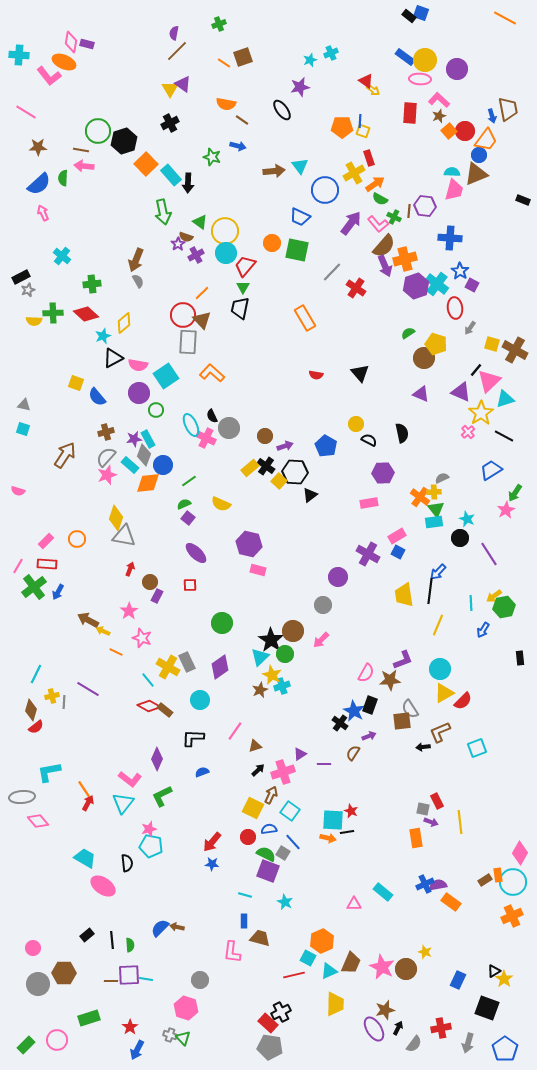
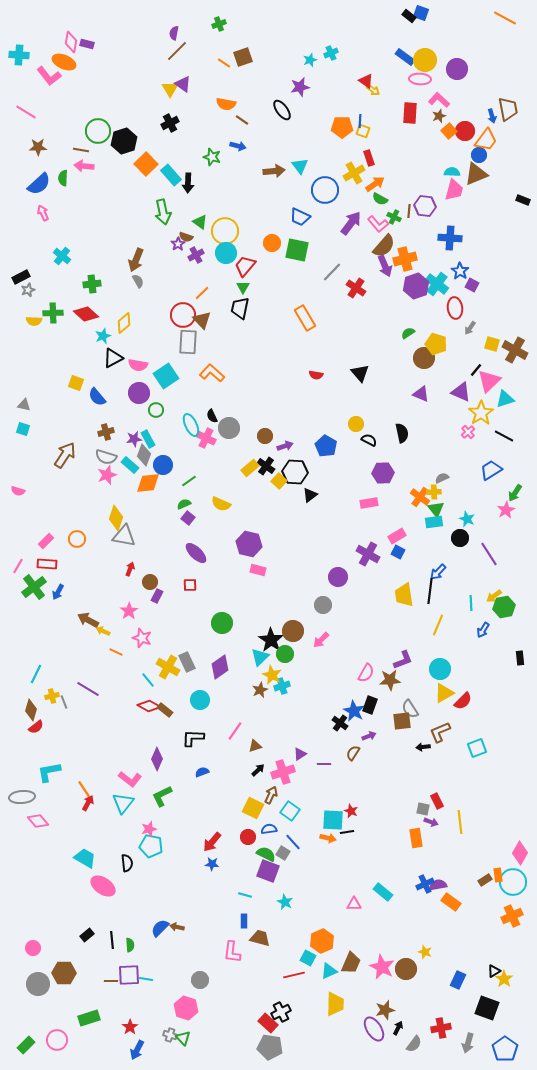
gray semicircle at (106, 457): rotated 115 degrees counterclockwise
gray line at (64, 702): rotated 24 degrees counterclockwise
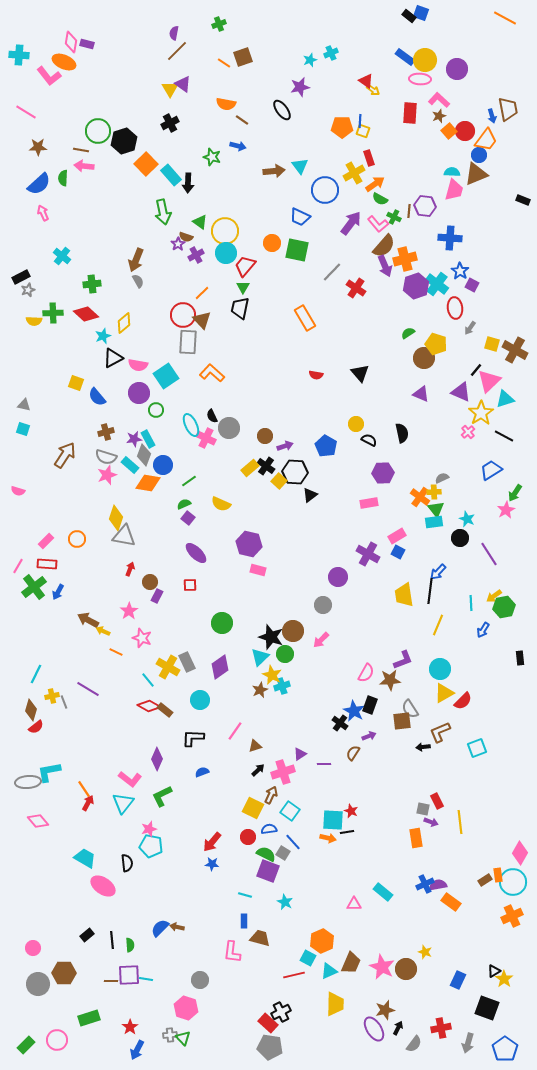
orange diamond at (148, 483): rotated 15 degrees clockwise
black star at (271, 640): moved 3 px up; rotated 15 degrees counterclockwise
gray ellipse at (22, 797): moved 6 px right, 15 px up
gray cross at (170, 1035): rotated 24 degrees counterclockwise
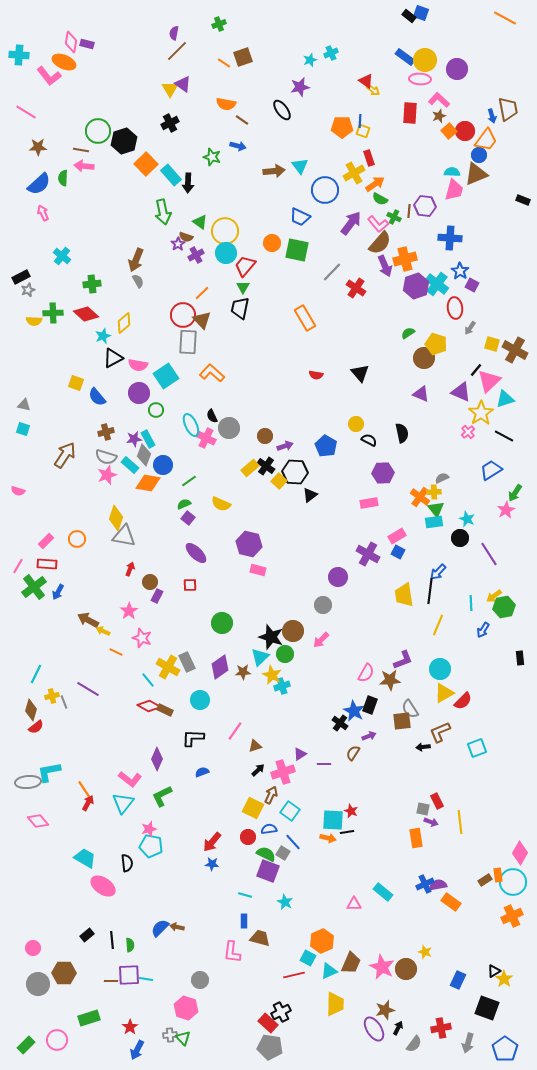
brown semicircle at (384, 246): moved 4 px left, 3 px up
brown star at (260, 690): moved 17 px left, 18 px up; rotated 21 degrees clockwise
brown rectangle at (165, 710): rotated 14 degrees counterclockwise
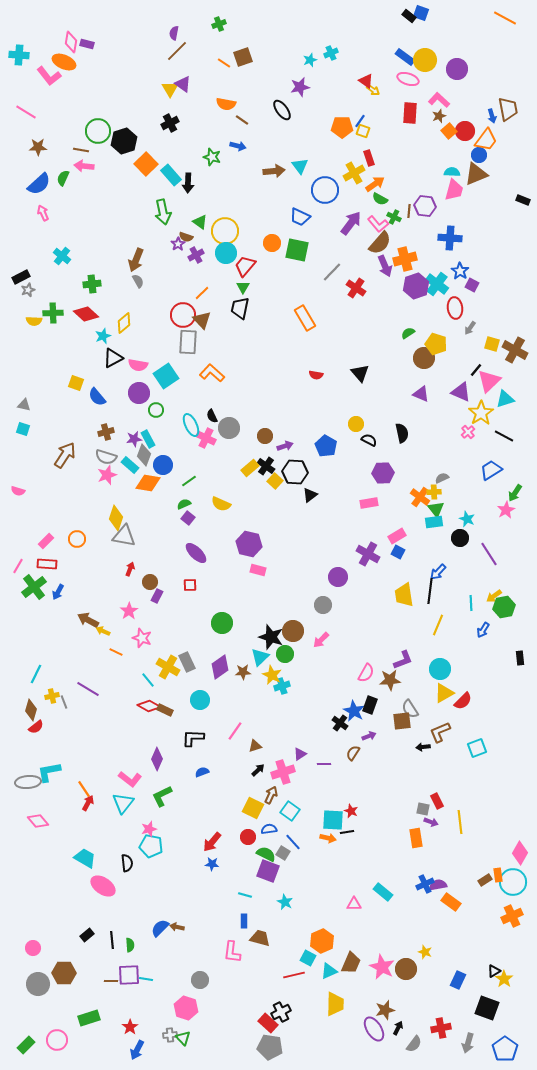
pink ellipse at (420, 79): moved 12 px left; rotated 15 degrees clockwise
blue line at (360, 121): rotated 32 degrees clockwise
green semicircle at (63, 178): rotated 21 degrees clockwise
yellow square at (279, 481): moved 4 px left
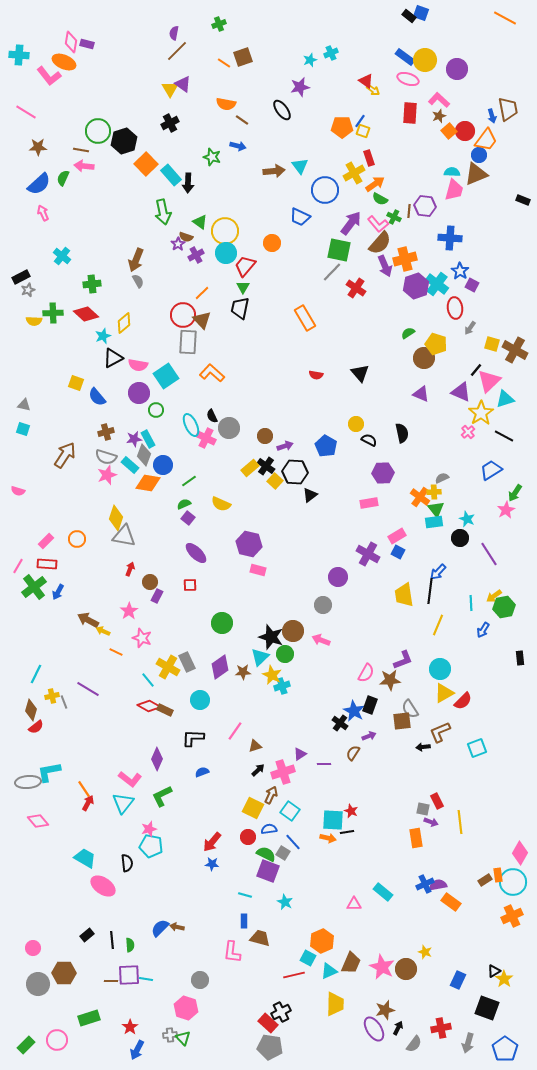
green square at (297, 250): moved 42 px right
pink arrow at (321, 640): rotated 66 degrees clockwise
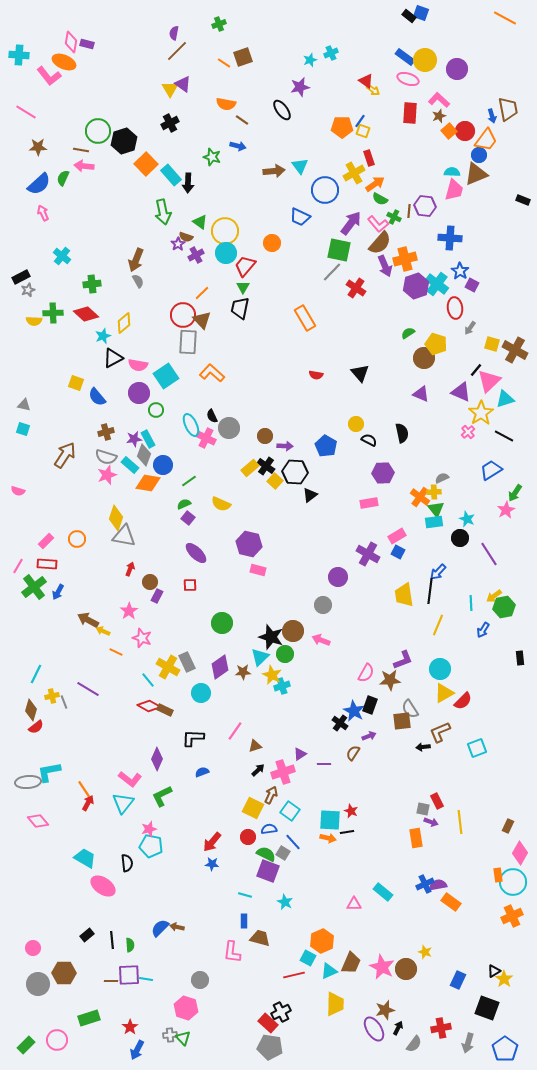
purple arrow at (285, 446): rotated 21 degrees clockwise
cyan circle at (200, 700): moved 1 px right, 7 px up
cyan square at (333, 820): moved 3 px left
brown rectangle at (485, 880): moved 23 px right, 54 px up; rotated 32 degrees counterclockwise
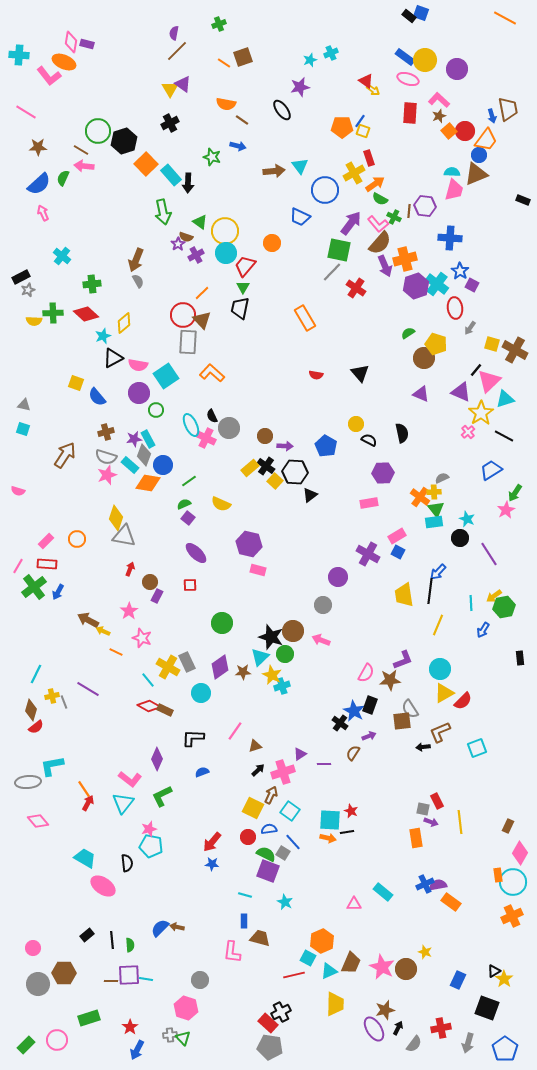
brown line at (81, 150): rotated 21 degrees clockwise
cyan L-shape at (49, 772): moved 3 px right, 6 px up
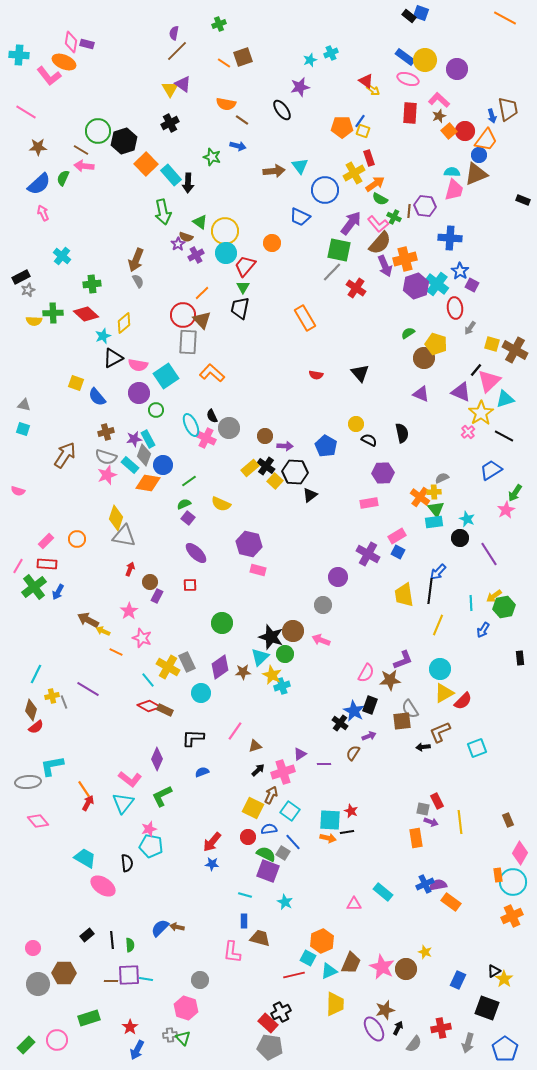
brown rectangle at (508, 826): moved 6 px up; rotated 48 degrees counterclockwise
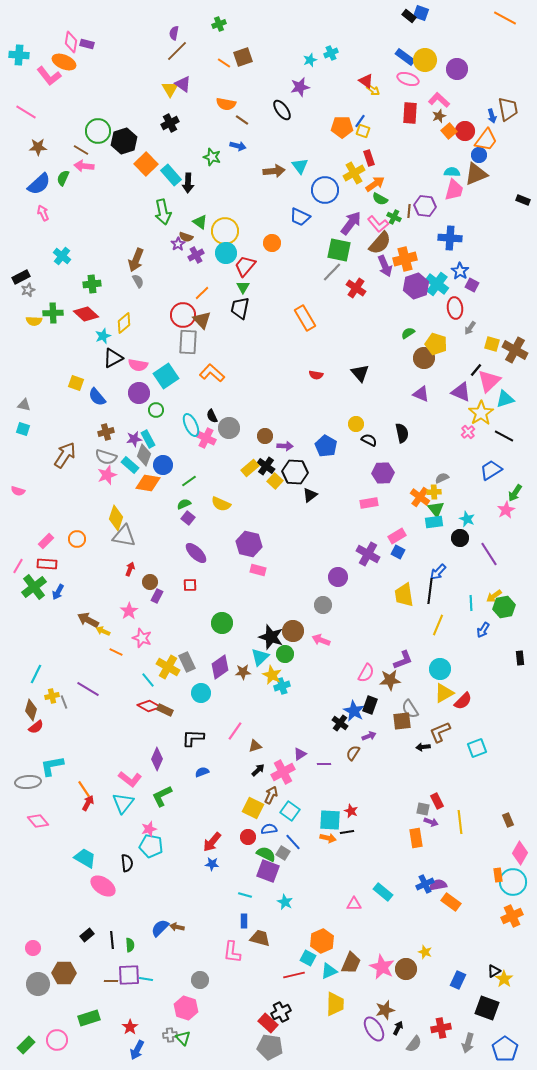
pink cross at (283, 772): rotated 10 degrees counterclockwise
